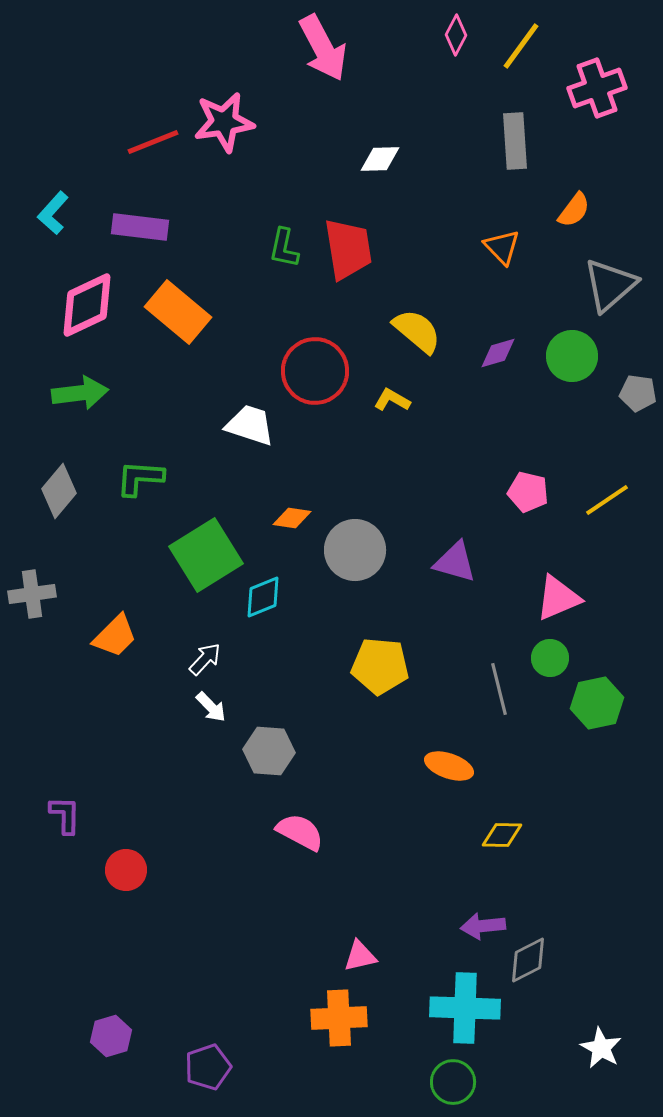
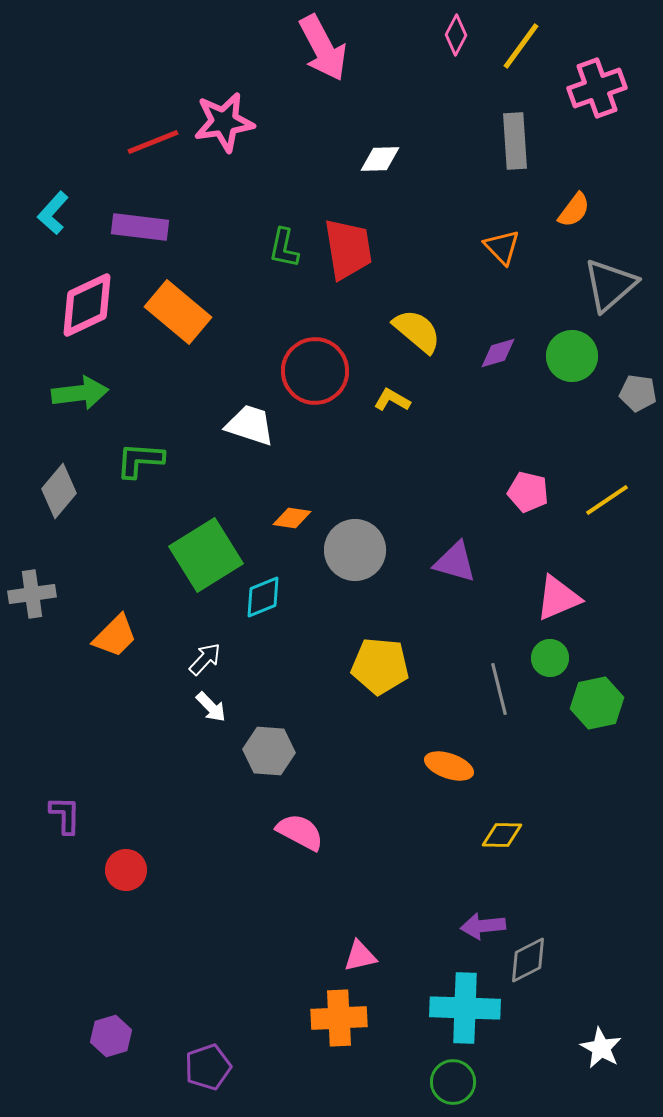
green L-shape at (140, 478): moved 18 px up
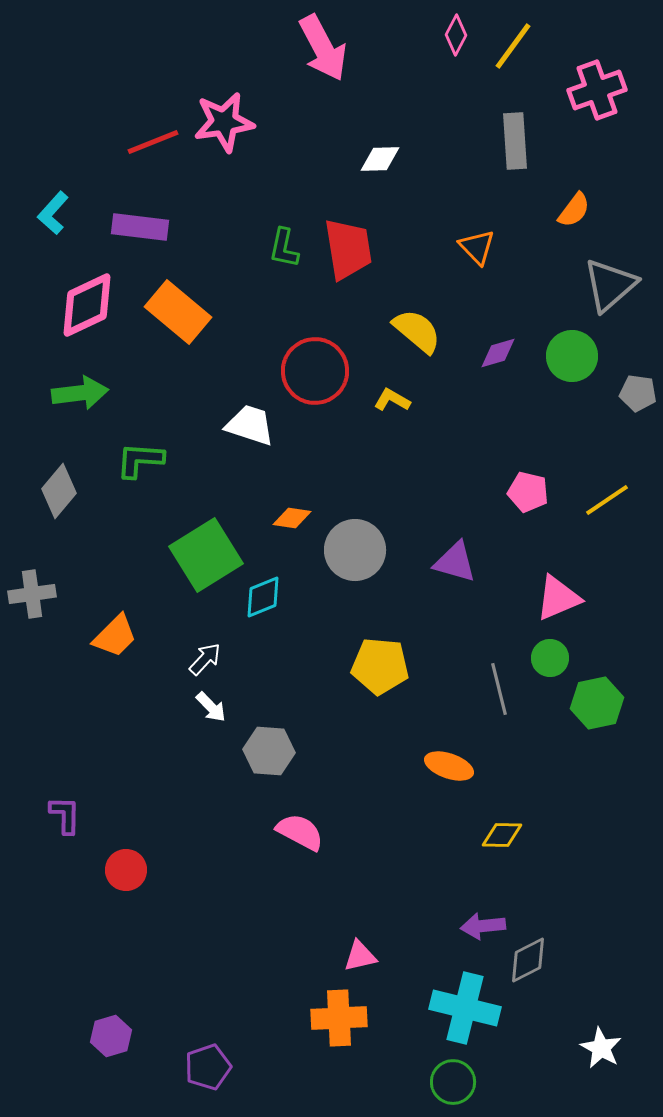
yellow line at (521, 46): moved 8 px left
pink cross at (597, 88): moved 2 px down
orange triangle at (502, 247): moved 25 px left
cyan cross at (465, 1008): rotated 12 degrees clockwise
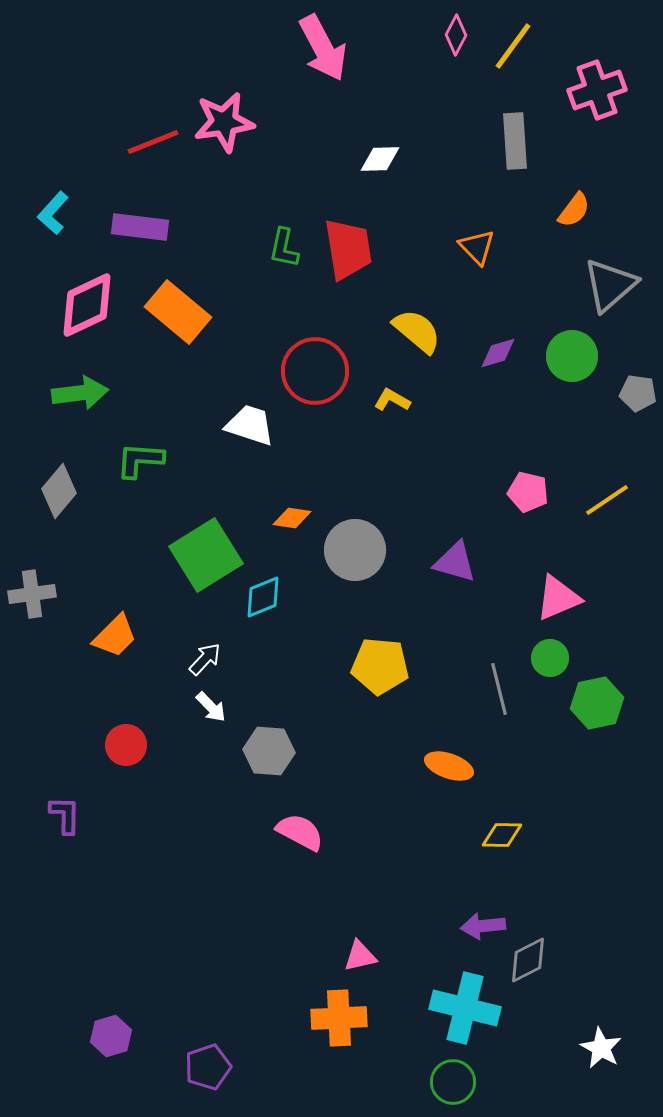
red circle at (126, 870): moved 125 px up
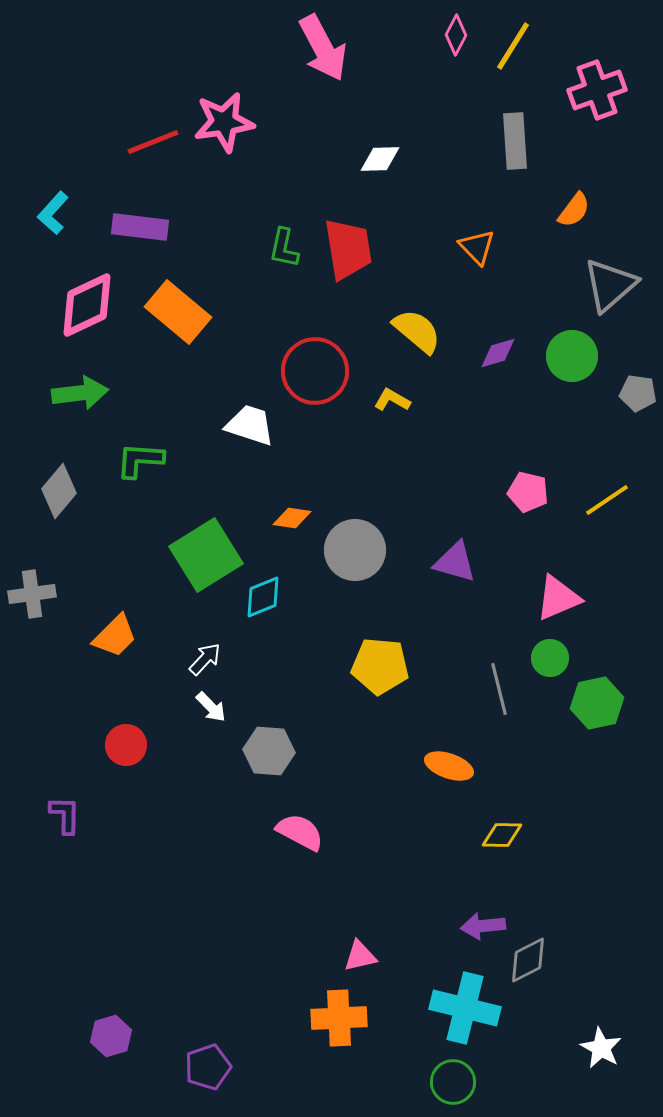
yellow line at (513, 46): rotated 4 degrees counterclockwise
